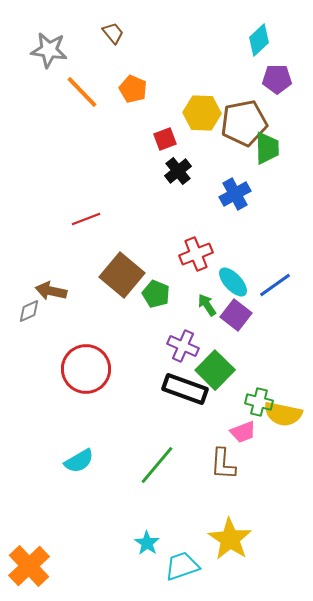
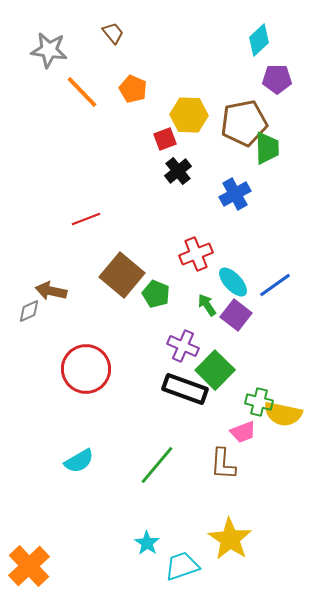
yellow hexagon: moved 13 px left, 2 px down
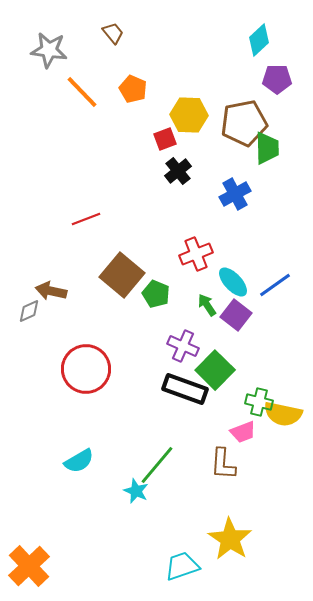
cyan star: moved 11 px left, 52 px up; rotated 10 degrees counterclockwise
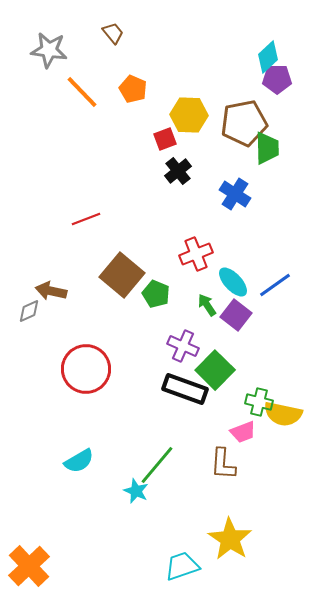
cyan diamond: moved 9 px right, 17 px down
blue cross: rotated 28 degrees counterclockwise
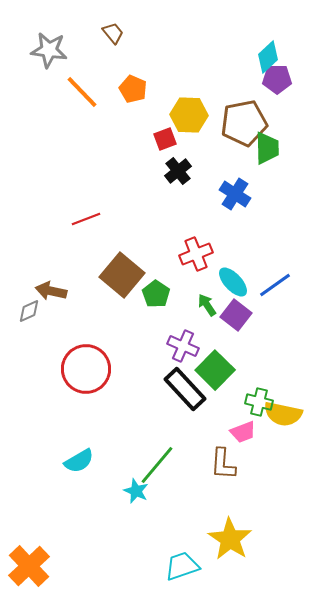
green pentagon: rotated 12 degrees clockwise
black rectangle: rotated 27 degrees clockwise
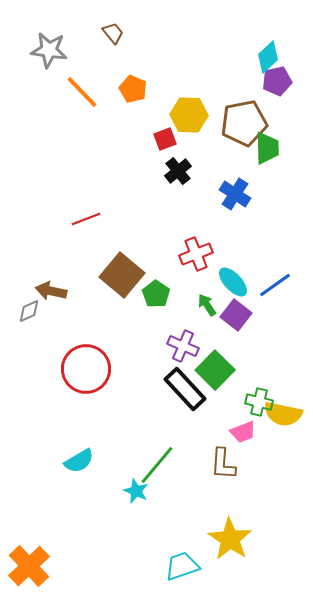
purple pentagon: moved 2 px down; rotated 12 degrees counterclockwise
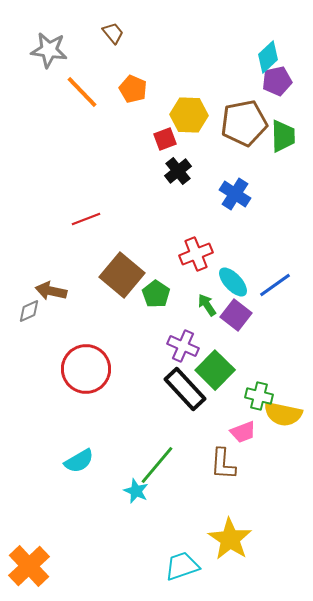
green trapezoid: moved 16 px right, 12 px up
green cross: moved 6 px up
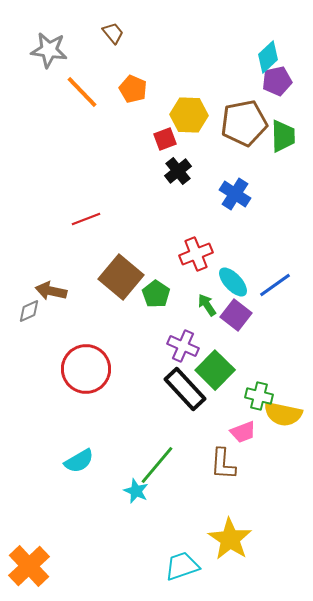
brown square: moved 1 px left, 2 px down
